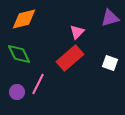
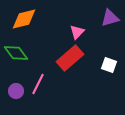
green diamond: moved 3 px left, 1 px up; rotated 10 degrees counterclockwise
white square: moved 1 px left, 2 px down
purple circle: moved 1 px left, 1 px up
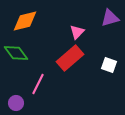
orange diamond: moved 1 px right, 2 px down
purple circle: moved 12 px down
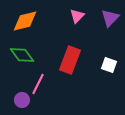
purple triangle: rotated 30 degrees counterclockwise
pink triangle: moved 16 px up
green diamond: moved 6 px right, 2 px down
red rectangle: moved 2 px down; rotated 28 degrees counterclockwise
purple circle: moved 6 px right, 3 px up
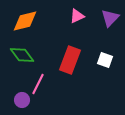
pink triangle: rotated 21 degrees clockwise
white square: moved 4 px left, 5 px up
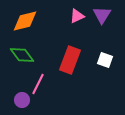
purple triangle: moved 8 px left, 3 px up; rotated 12 degrees counterclockwise
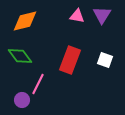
pink triangle: rotated 35 degrees clockwise
green diamond: moved 2 px left, 1 px down
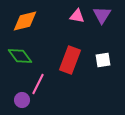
white square: moved 2 px left; rotated 28 degrees counterclockwise
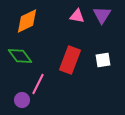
orange diamond: moved 2 px right; rotated 12 degrees counterclockwise
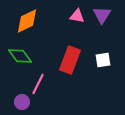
purple circle: moved 2 px down
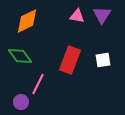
purple circle: moved 1 px left
